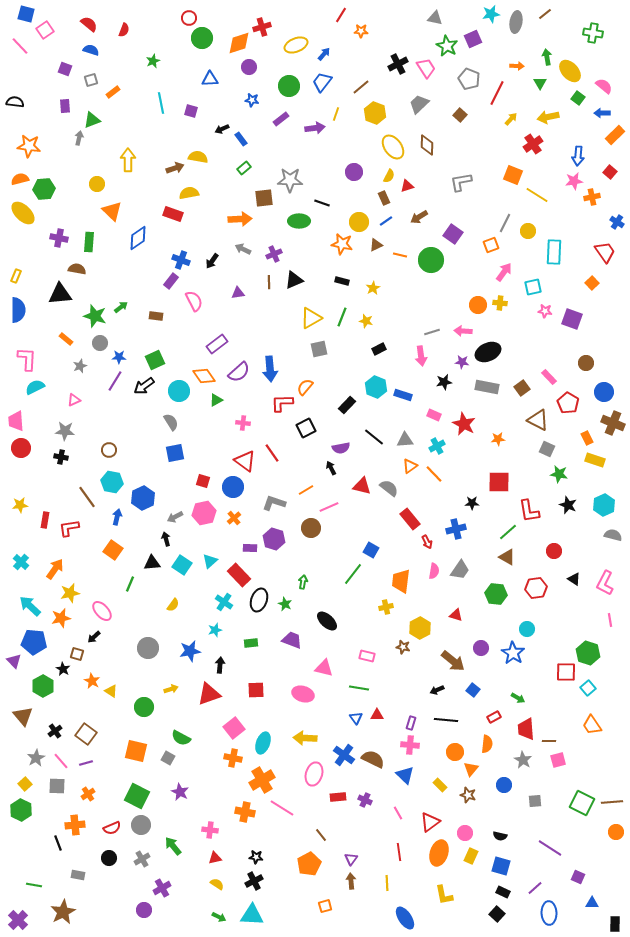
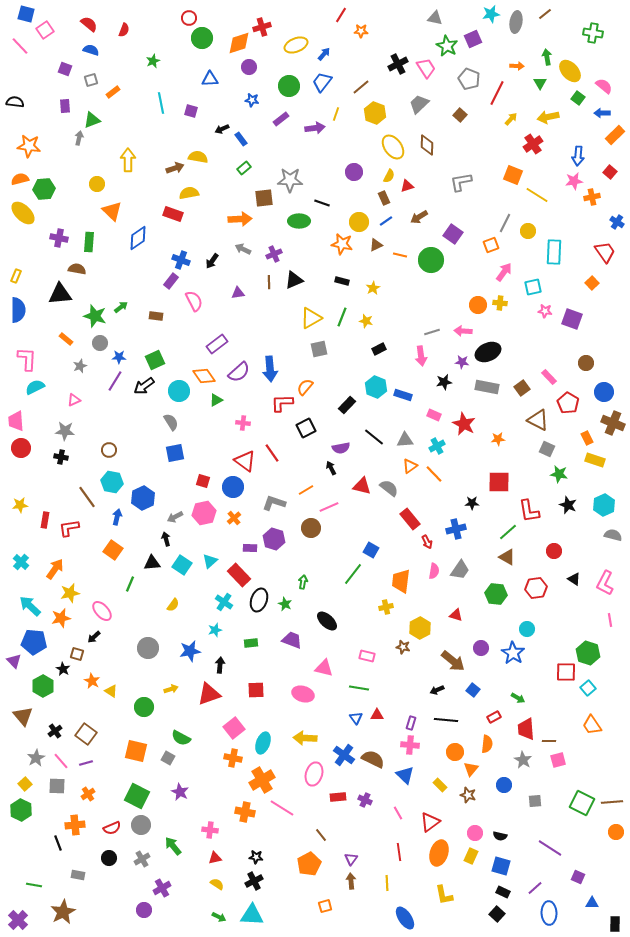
pink circle at (465, 833): moved 10 px right
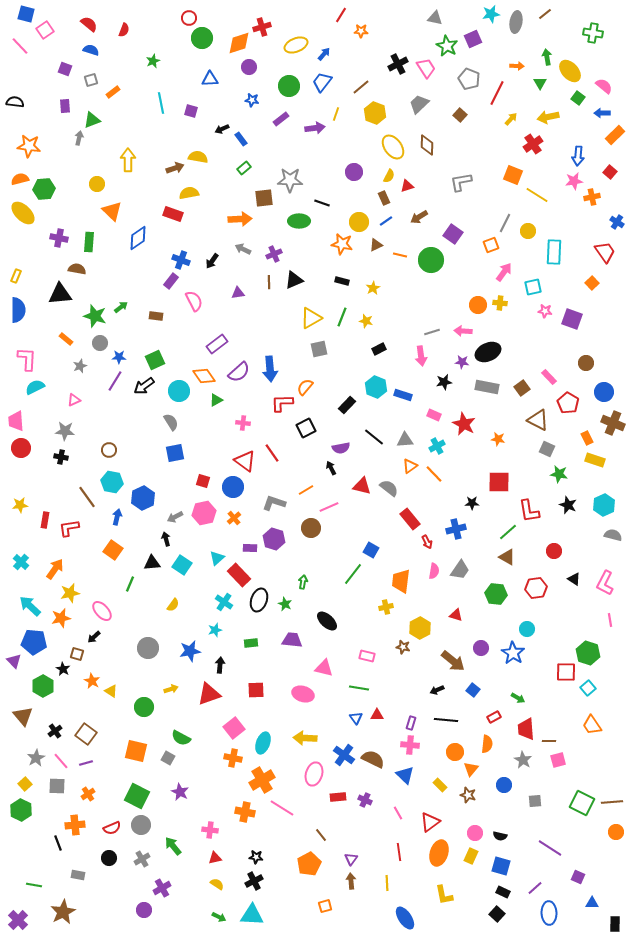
orange star at (498, 439): rotated 16 degrees clockwise
cyan triangle at (210, 561): moved 7 px right, 3 px up
purple trapezoid at (292, 640): rotated 15 degrees counterclockwise
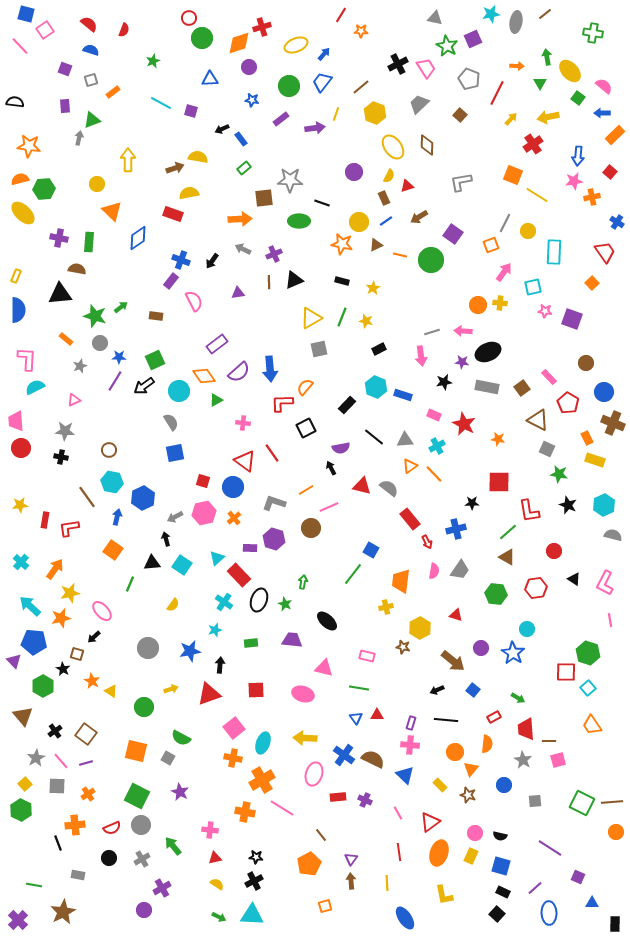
cyan line at (161, 103): rotated 50 degrees counterclockwise
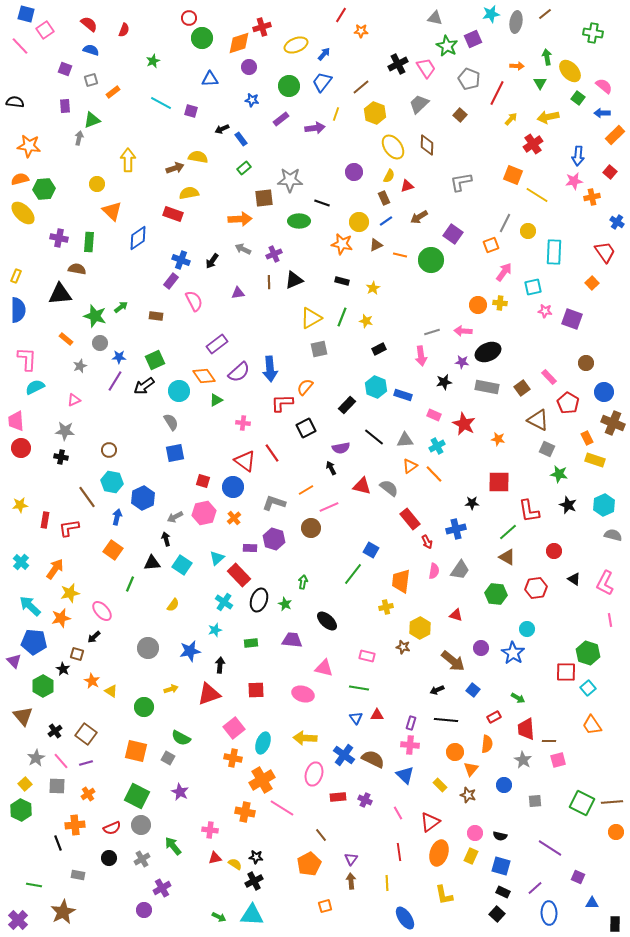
yellow semicircle at (217, 884): moved 18 px right, 20 px up
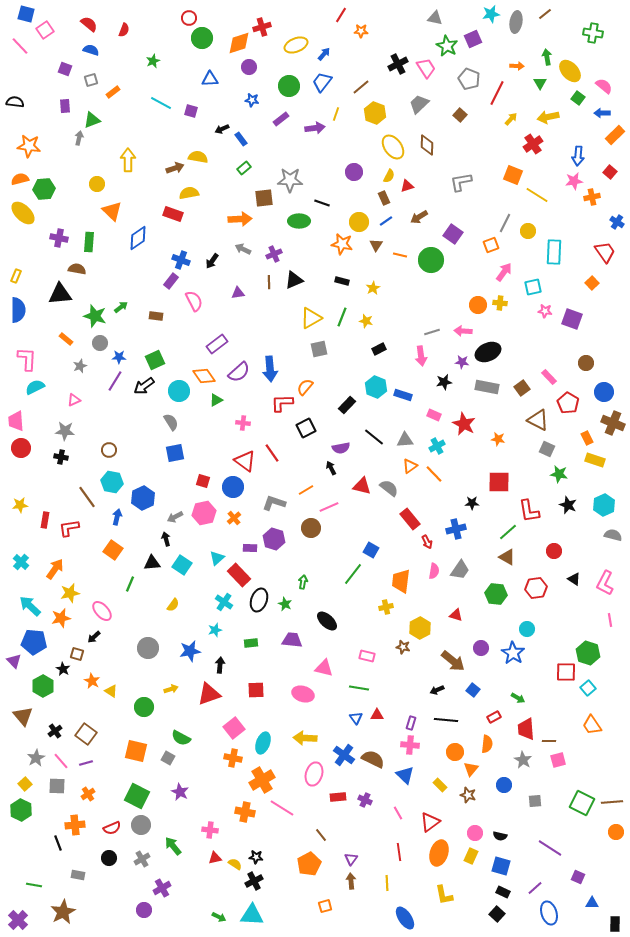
brown triangle at (376, 245): rotated 32 degrees counterclockwise
blue ellipse at (549, 913): rotated 15 degrees counterclockwise
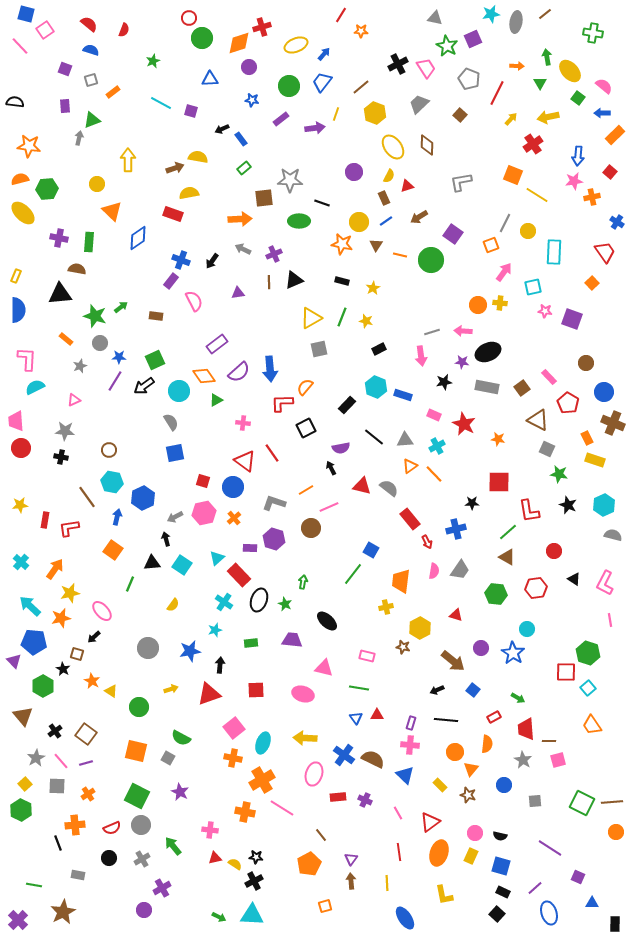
green hexagon at (44, 189): moved 3 px right
green circle at (144, 707): moved 5 px left
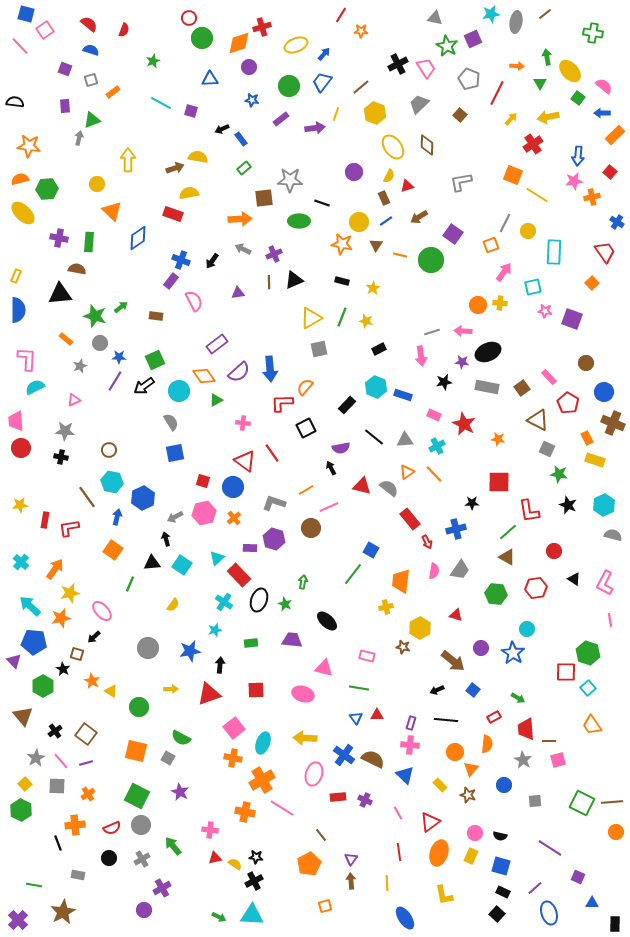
orange triangle at (410, 466): moved 3 px left, 6 px down
yellow arrow at (171, 689): rotated 16 degrees clockwise
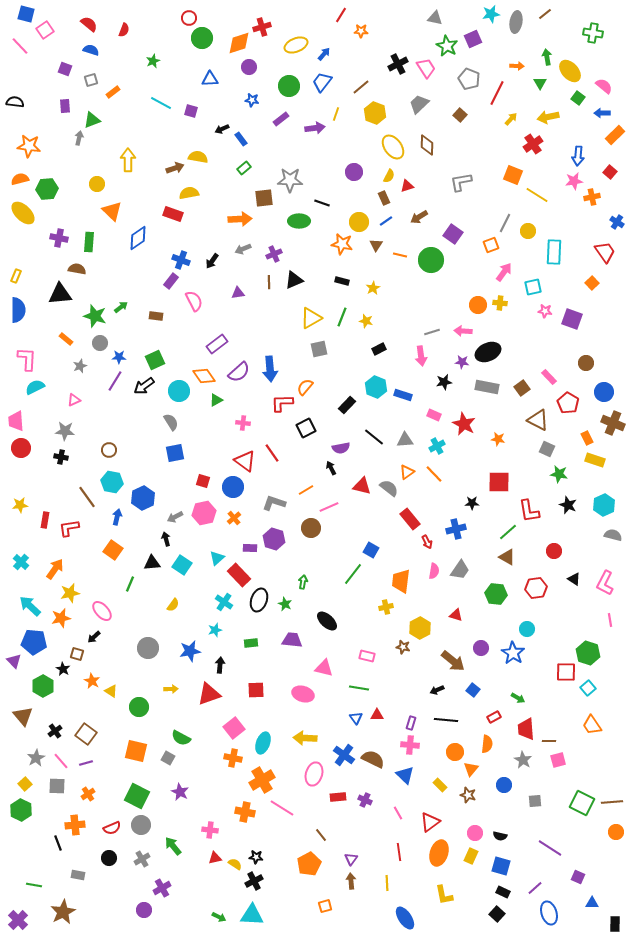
gray arrow at (243, 249): rotated 49 degrees counterclockwise
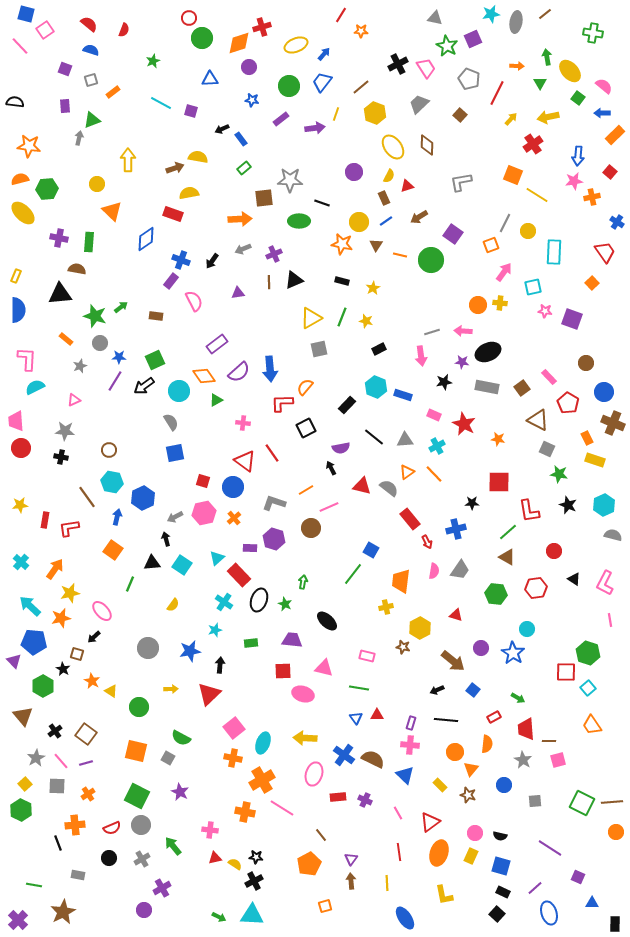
blue diamond at (138, 238): moved 8 px right, 1 px down
red square at (256, 690): moved 27 px right, 19 px up
red triangle at (209, 694): rotated 25 degrees counterclockwise
